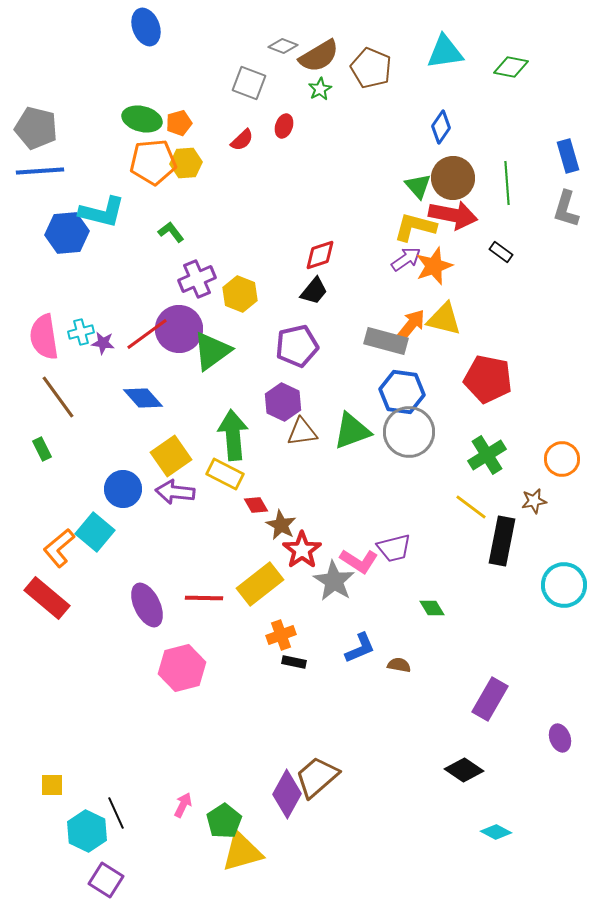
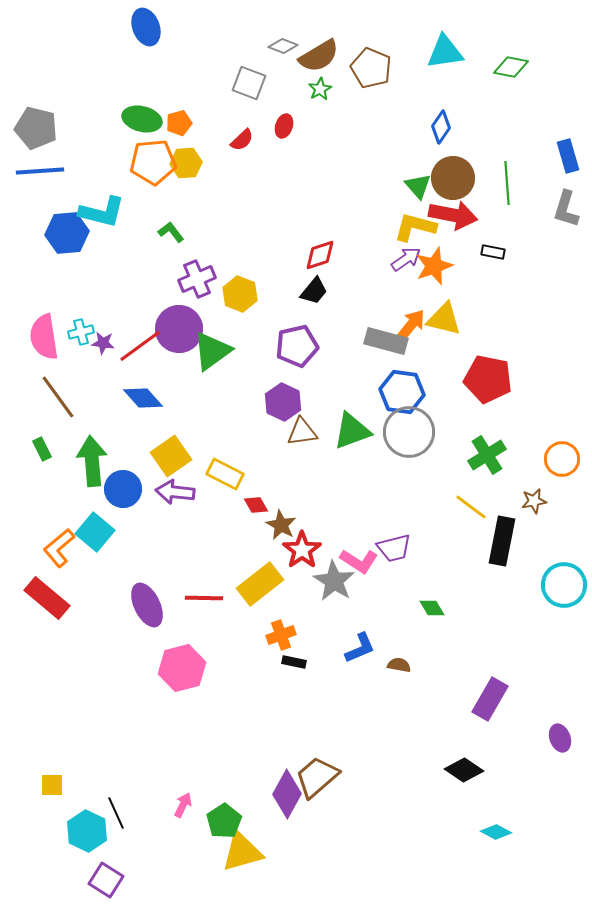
black rectangle at (501, 252): moved 8 px left; rotated 25 degrees counterclockwise
red line at (147, 334): moved 7 px left, 12 px down
green arrow at (233, 435): moved 141 px left, 26 px down
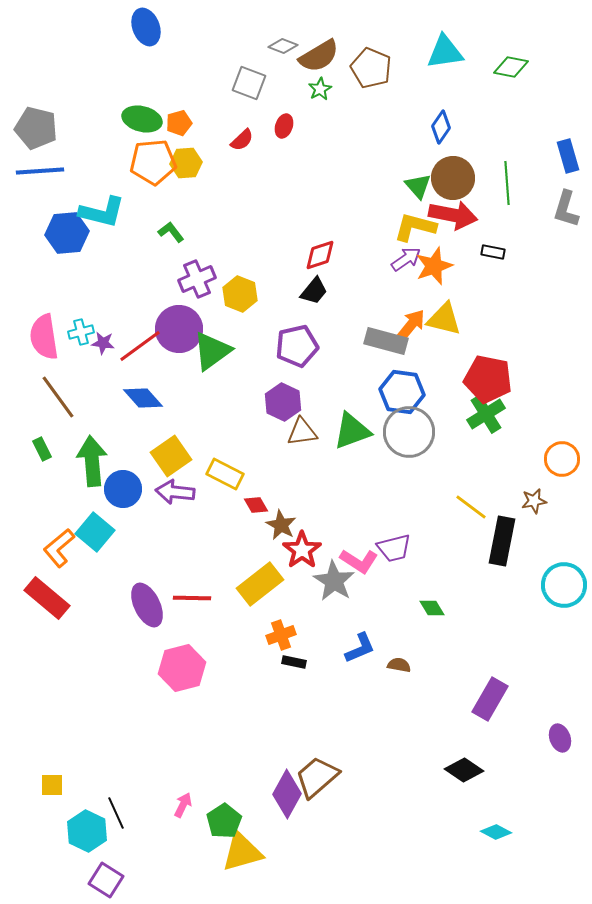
green cross at (487, 455): moved 1 px left, 41 px up
red line at (204, 598): moved 12 px left
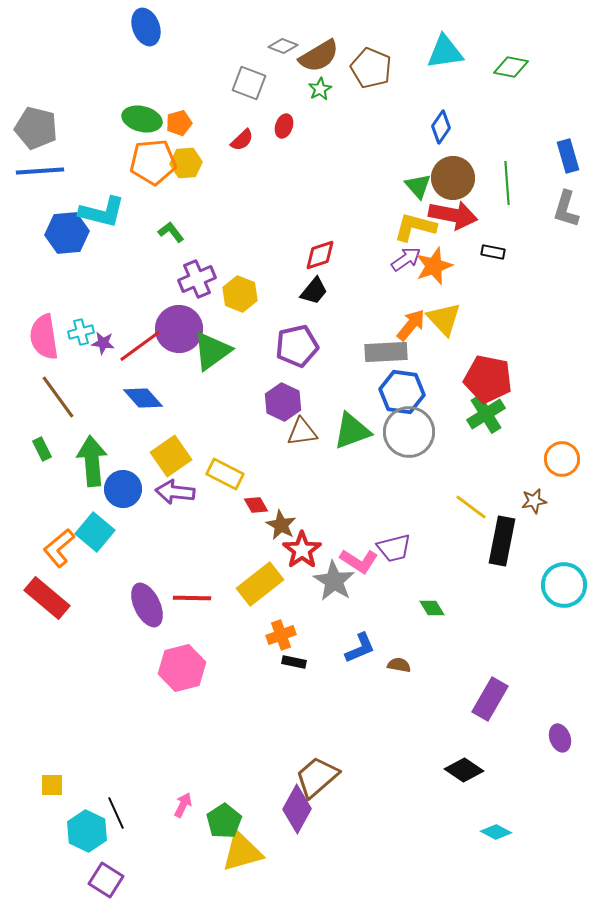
yellow triangle at (444, 319): rotated 33 degrees clockwise
gray rectangle at (386, 341): moved 11 px down; rotated 18 degrees counterclockwise
purple diamond at (287, 794): moved 10 px right, 15 px down
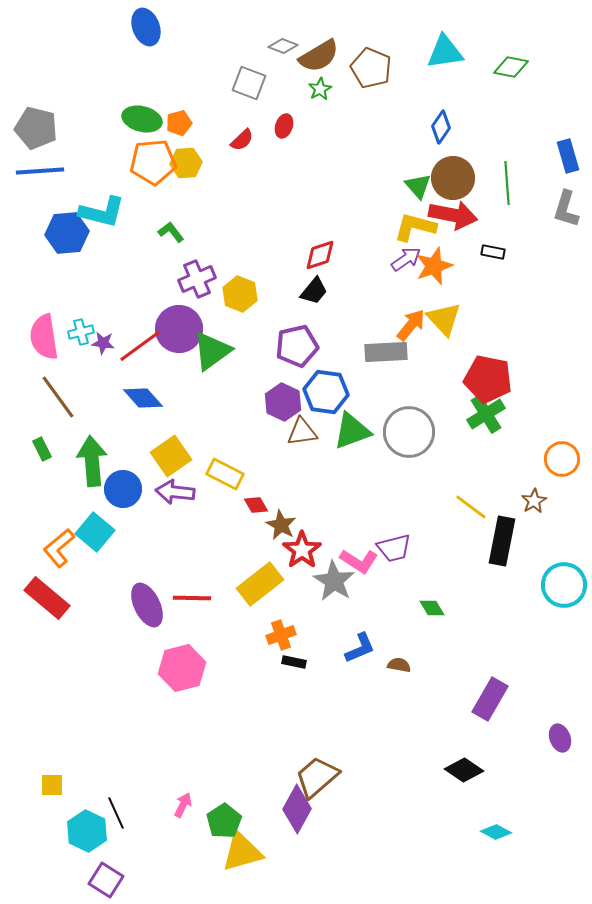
blue hexagon at (402, 392): moved 76 px left
brown star at (534, 501): rotated 20 degrees counterclockwise
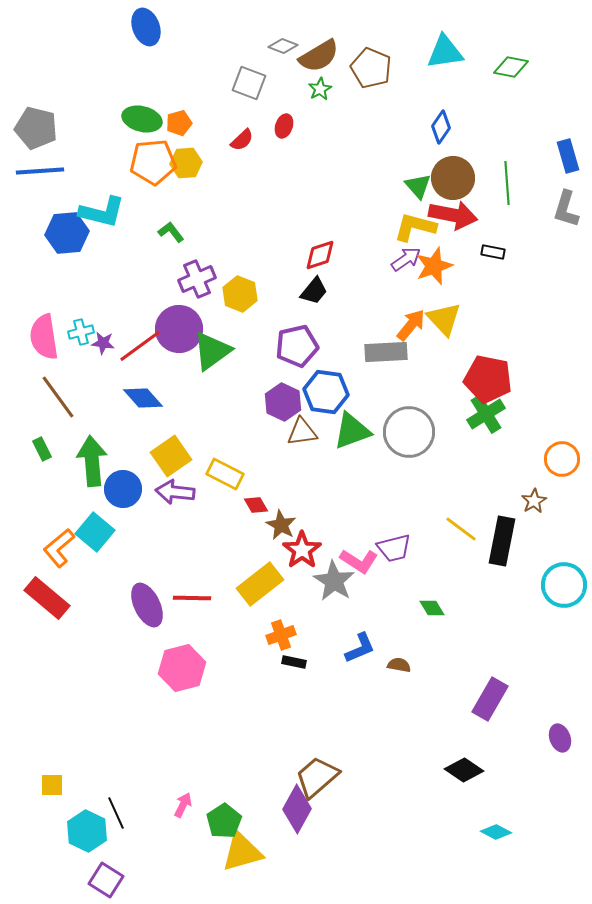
yellow line at (471, 507): moved 10 px left, 22 px down
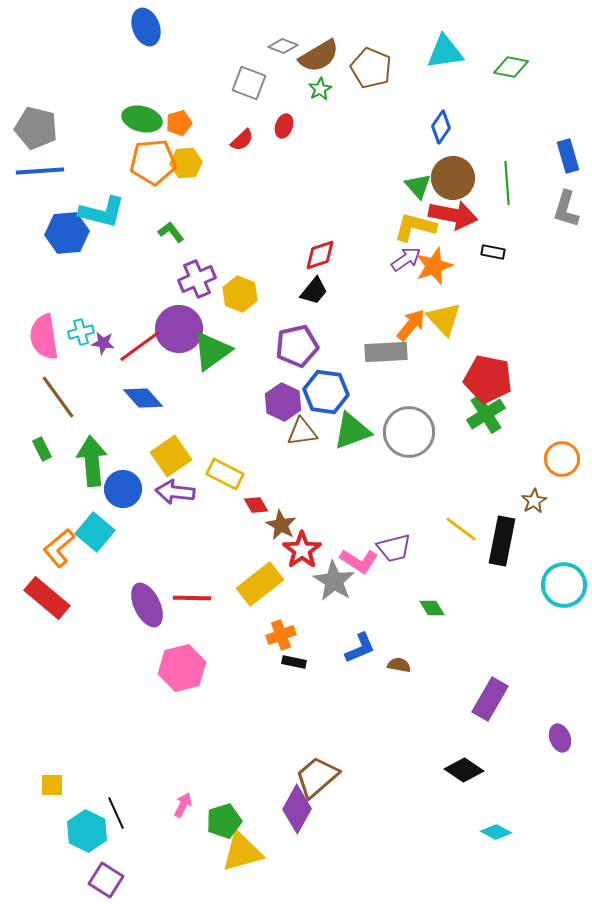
green pentagon at (224, 821): rotated 16 degrees clockwise
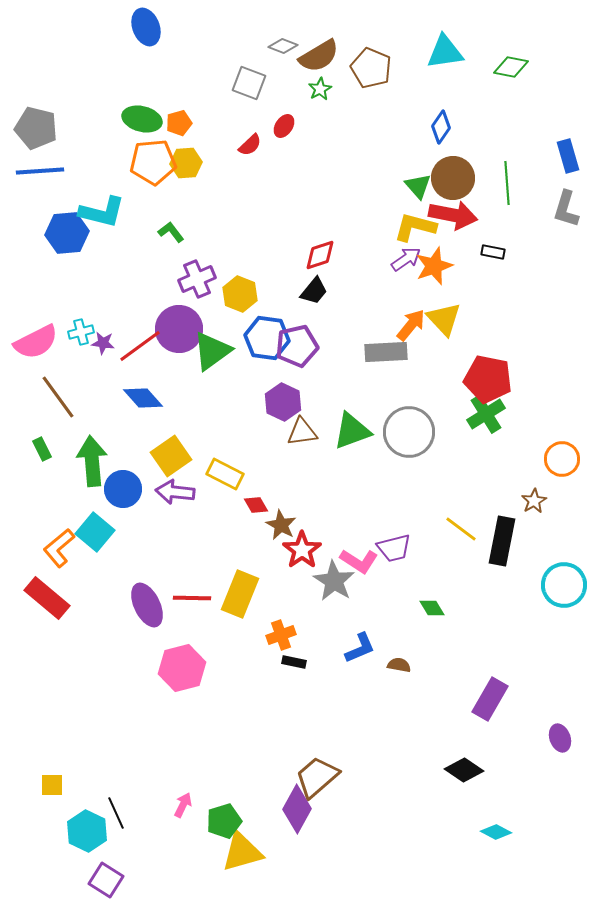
red ellipse at (284, 126): rotated 15 degrees clockwise
red semicircle at (242, 140): moved 8 px right, 5 px down
pink semicircle at (44, 337): moved 8 px left, 5 px down; rotated 108 degrees counterclockwise
blue hexagon at (326, 392): moved 59 px left, 54 px up
yellow rectangle at (260, 584): moved 20 px left, 10 px down; rotated 30 degrees counterclockwise
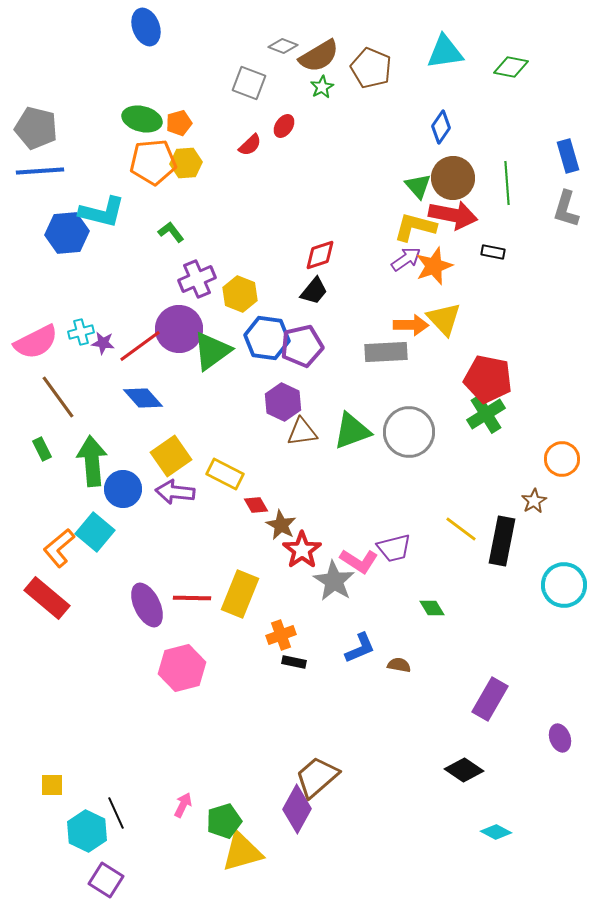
green star at (320, 89): moved 2 px right, 2 px up
orange arrow at (411, 325): rotated 52 degrees clockwise
purple pentagon at (297, 346): moved 5 px right
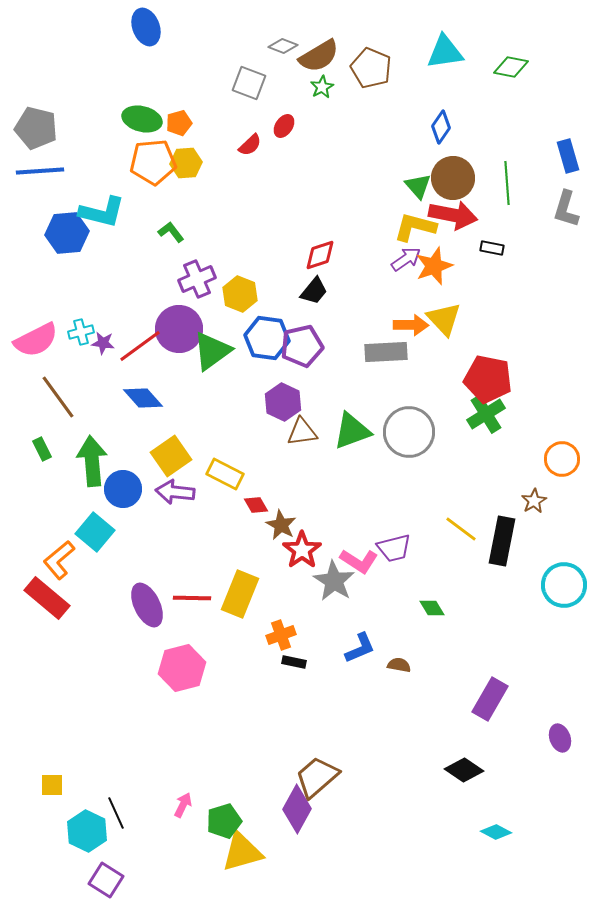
black rectangle at (493, 252): moved 1 px left, 4 px up
pink semicircle at (36, 342): moved 2 px up
orange L-shape at (59, 548): moved 12 px down
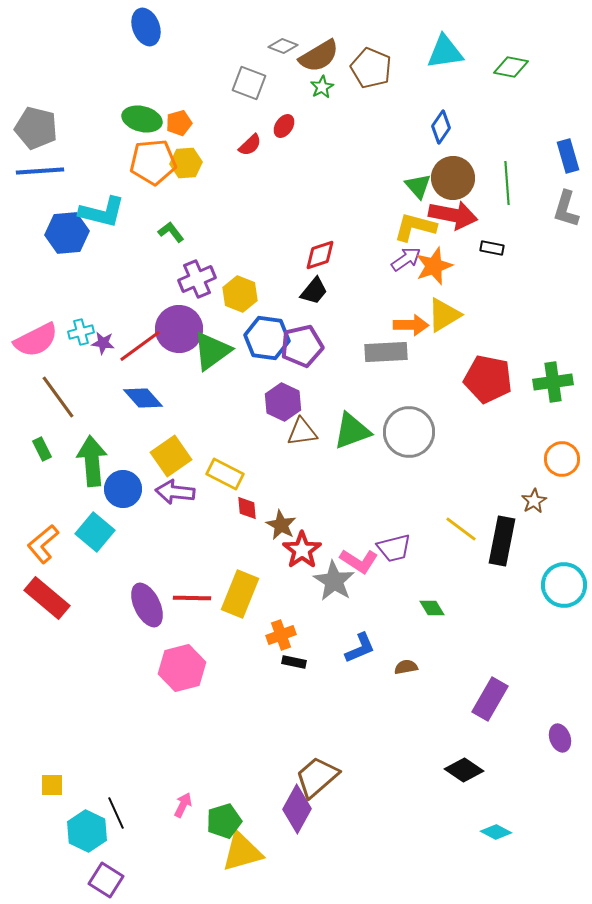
yellow triangle at (444, 319): moved 4 px up; rotated 42 degrees clockwise
green cross at (486, 414): moved 67 px right, 32 px up; rotated 24 degrees clockwise
red diamond at (256, 505): moved 9 px left, 3 px down; rotated 25 degrees clockwise
orange L-shape at (59, 560): moved 16 px left, 16 px up
brown semicircle at (399, 665): moved 7 px right, 2 px down; rotated 20 degrees counterclockwise
